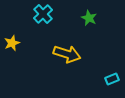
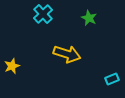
yellow star: moved 23 px down
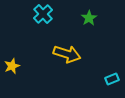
green star: rotated 14 degrees clockwise
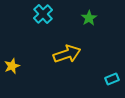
yellow arrow: rotated 36 degrees counterclockwise
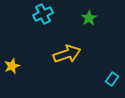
cyan cross: rotated 18 degrees clockwise
cyan rectangle: rotated 32 degrees counterclockwise
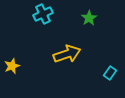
cyan rectangle: moved 2 px left, 6 px up
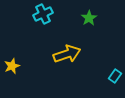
cyan rectangle: moved 5 px right, 3 px down
